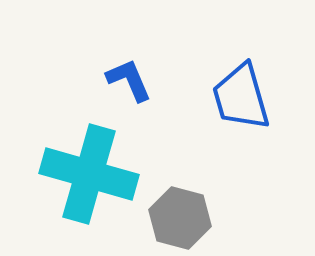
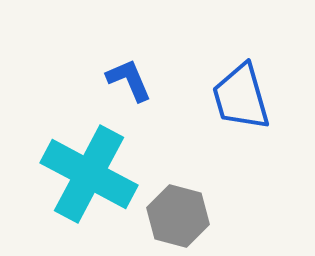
cyan cross: rotated 12 degrees clockwise
gray hexagon: moved 2 px left, 2 px up
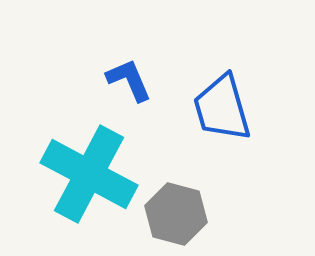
blue trapezoid: moved 19 px left, 11 px down
gray hexagon: moved 2 px left, 2 px up
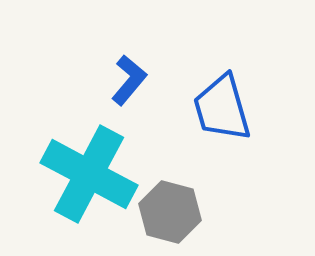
blue L-shape: rotated 63 degrees clockwise
gray hexagon: moved 6 px left, 2 px up
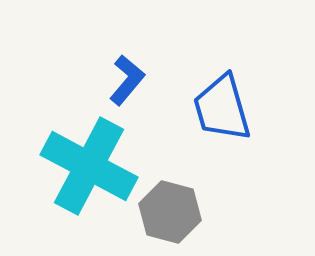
blue L-shape: moved 2 px left
cyan cross: moved 8 px up
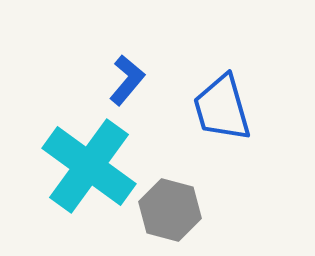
cyan cross: rotated 8 degrees clockwise
gray hexagon: moved 2 px up
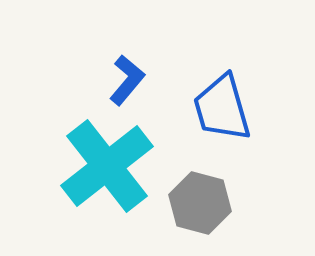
cyan cross: moved 18 px right; rotated 16 degrees clockwise
gray hexagon: moved 30 px right, 7 px up
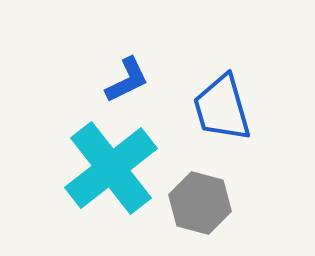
blue L-shape: rotated 24 degrees clockwise
cyan cross: moved 4 px right, 2 px down
